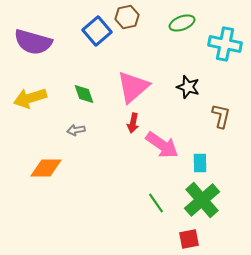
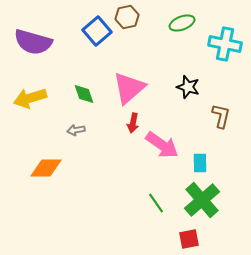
pink triangle: moved 4 px left, 1 px down
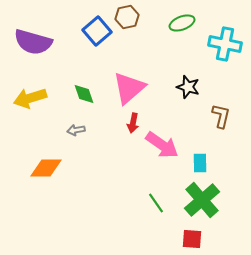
red square: moved 3 px right; rotated 15 degrees clockwise
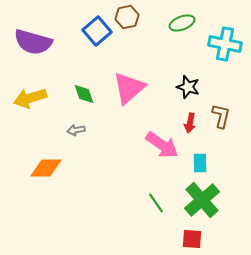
red arrow: moved 57 px right
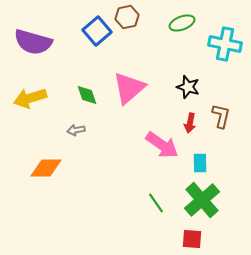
green diamond: moved 3 px right, 1 px down
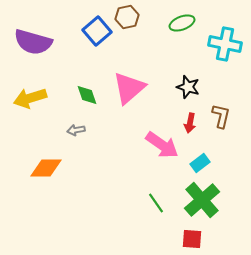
cyan rectangle: rotated 54 degrees clockwise
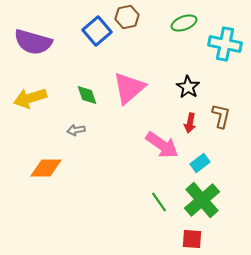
green ellipse: moved 2 px right
black star: rotated 15 degrees clockwise
green line: moved 3 px right, 1 px up
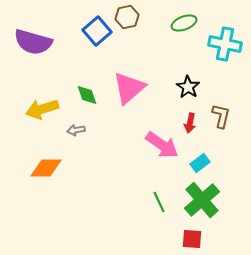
yellow arrow: moved 12 px right, 11 px down
green line: rotated 10 degrees clockwise
